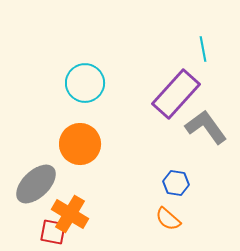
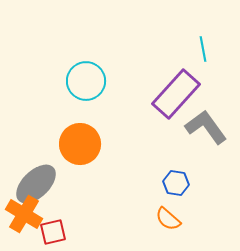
cyan circle: moved 1 px right, 2 px up
orange cross: moved 46 px left
red square: rotated 24 degrees counterclockwise
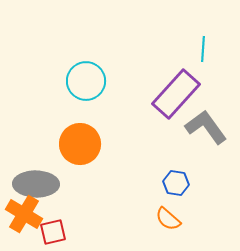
cyan line: rotated 15 degrees clockwise
gray ellipse: rotated 45 degrees clockwise
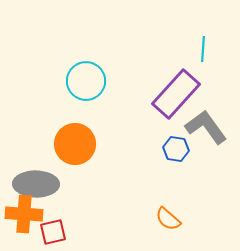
orange circle: moved 5 px left
blue hexagon: moved 34 px up
orange cross: rotated 27 degrees counterclockwise
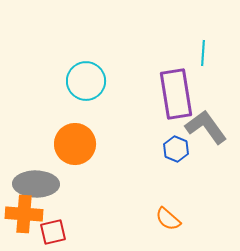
cyan line: moved 4 px down
purple rectangle: rotated 51 degrees counterclockwise
blue hexagon: rotated 15 degrees clockwise
